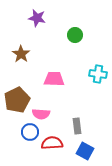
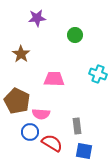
purple star: rotated 18 degrees counterclockwise
cyan cross: rotated 12 degrees clockwise
brown pentagon: moved 1 px down; rotated 20 degrees counterclockwise
red semicircle: rotated 35 degrees clockwise
blue square: moved 1 px left; rotated 18 degrees counterclockwise
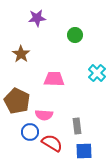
cyan cross: moved 1 px left, 1 px up; rotated 24 degrees clockwise
pink semicircle: moved 3 px right, 1 px down
blue square: rotated 12 degrees counterclockwise
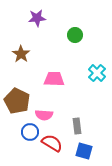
blue square: rotated 18 degrees clockwise
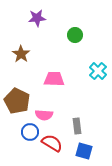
cyan cross: moved 1 px right, 2 px up
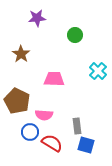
blue square: moved 2 px right, 6 px up
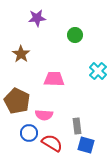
blue circle: moved 1 px left, 1 px down
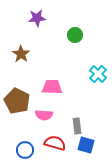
cyan cross: moved 3 px down
pink trapezoid: moved 2 px left, 8 px down
blue circle: moved 4 px left, 17 px down
red semicircle: moved 3 px right; rotated 15 degrees counterclockwise
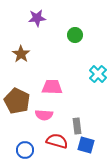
red semicircle: moved 2 px right, 2 px up
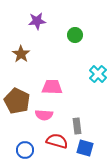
purple star: moved 3 px down
blue square: moved 1 px left, 3 px down
